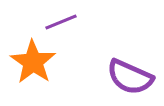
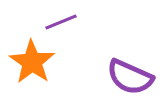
orange star: moved 1 px left
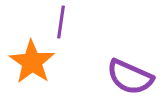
purple line: rotated 60 degrees counterclockwise
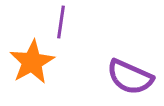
orange star: rotated 9 degrees clockwise
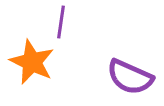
orange star: rotated 18 degrees counterclockwise
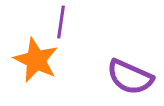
orange star: moved 4 px right, 2 px up
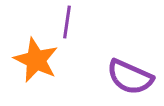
purple line: moved 6 px right
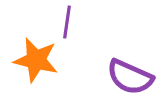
orange star: rotated 12 degrees counterclockwise
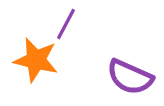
purple line: moved 1 px left, 2 px down; rotated 20 degrees clockwise
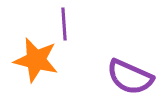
purple line: moved 2 px left; rotated 32 degrees counterclockwise
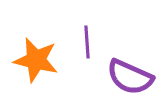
purple line: moved 23 px right, 18 px down
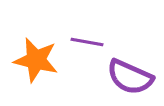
purple line: rotated 76 degrees counterclockwise
